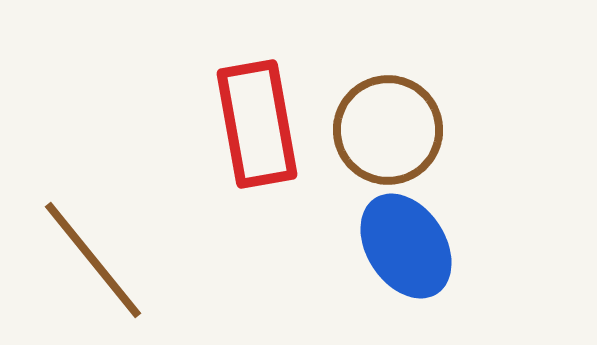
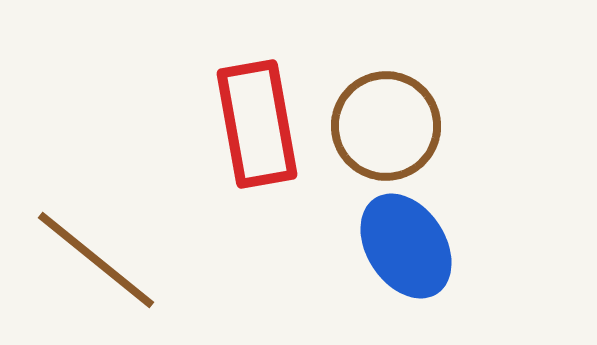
brown circle: moved 2 px left, 4 px up
brown line: moved 3 px right; rotated 12 degrees counterclockwise
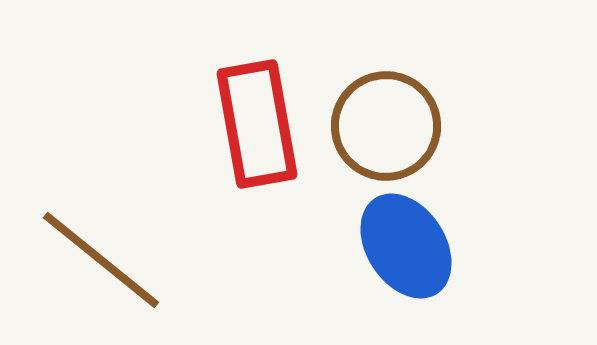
brown line: moved 5 px right
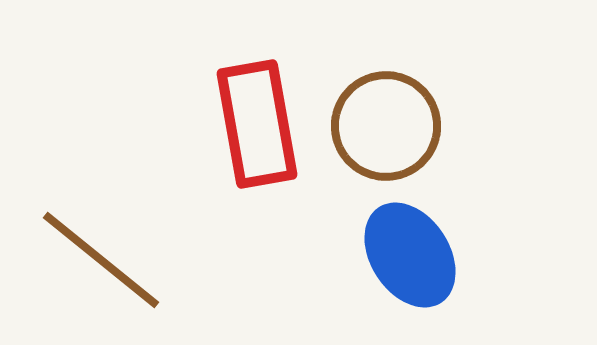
blue ellipse: moved 4 px right, 9 px down
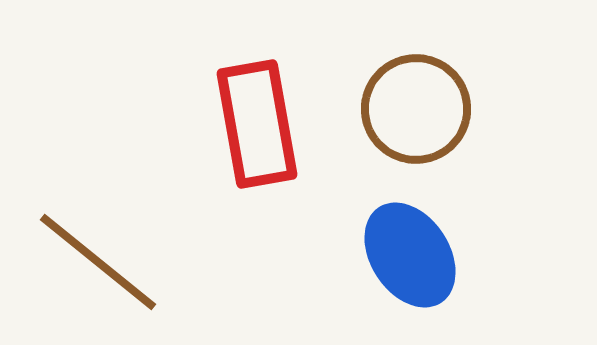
brown circle: moved 30 px right, 17 px up
brown line: moved 3 px left, 2 px down
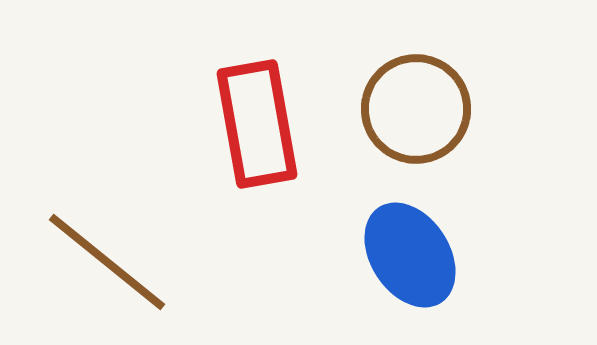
brown line: moved 9 px right
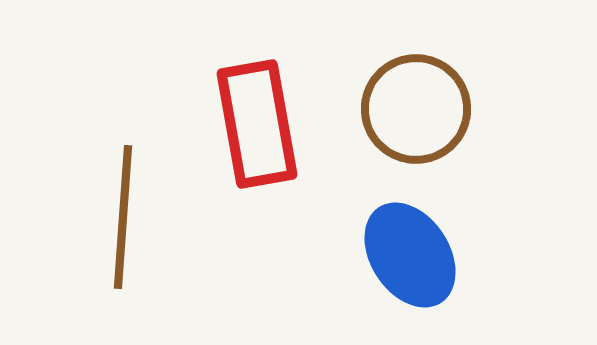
brown line: moved 16 px right, 45 px up; rotated 55 degrees clockwise
